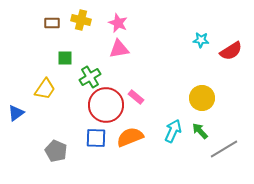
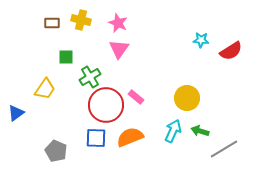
pink triangle: rotated 45 degrees counterclockwise
green square: moved 1 px right, 1 px up
yellow circle: moved 15 px left
green arrow: rotated 30 degrees counterclockwise
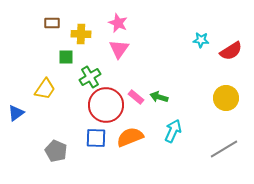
yellow cross: moved 14 px down; rotated 12 degrees counterclockwise
yellow circle: moved 39 px right
green arrow: moved 41 px left, 34 px up
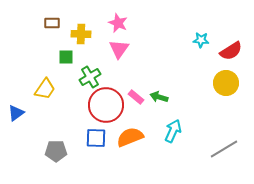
yellow circle: moved 15 px up
gray pentagon: rotated 25 degrees counterclockwise
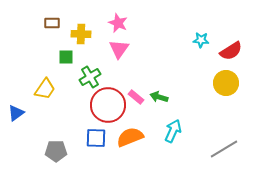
red circle: moved 2 px right
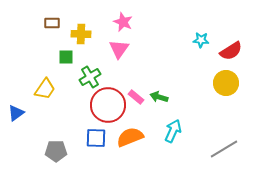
pink star: moved 5 px right, 1 px up
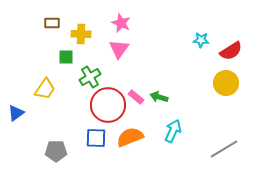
pink star: moved 2 px left, 1 px down
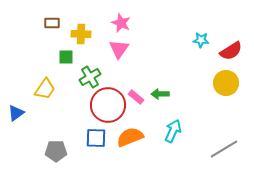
green arrow: moved 1 px right, 3 px up; rotated 18 degrees counterclockwise
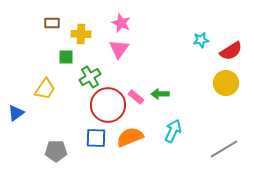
cyan star: rotated 14 degrees counterclockwise
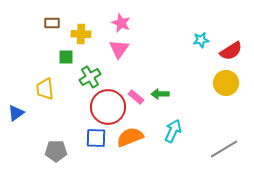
yellow trapezoid: rotated 140 degrees clockwise
red circle: moved 2 px down
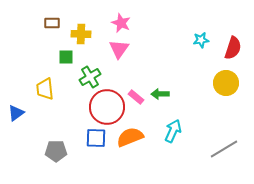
red semicircle: moved 2 px right, 3 px up; rotated 40 degrees counterclockwise
red circle: moved 1 px left
